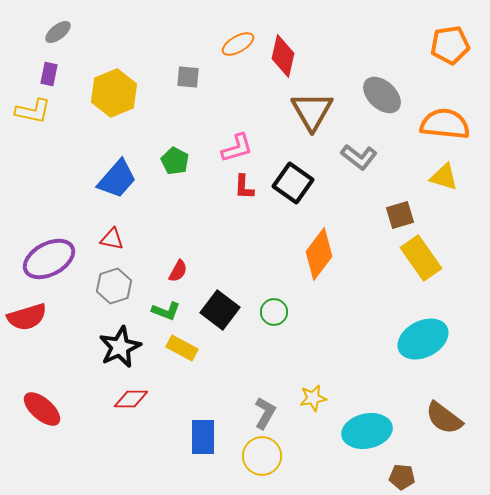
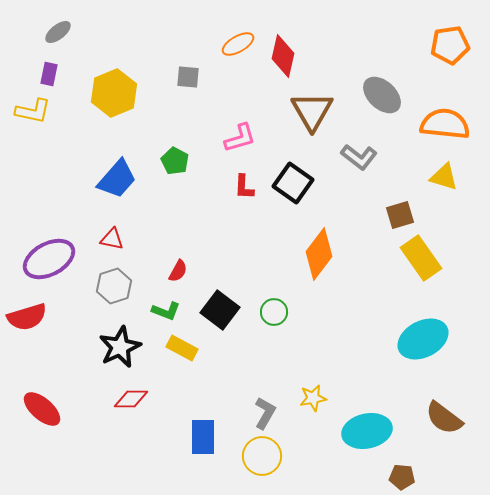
pink L-shape at (237, 148): moved 3 px right, 10 px up
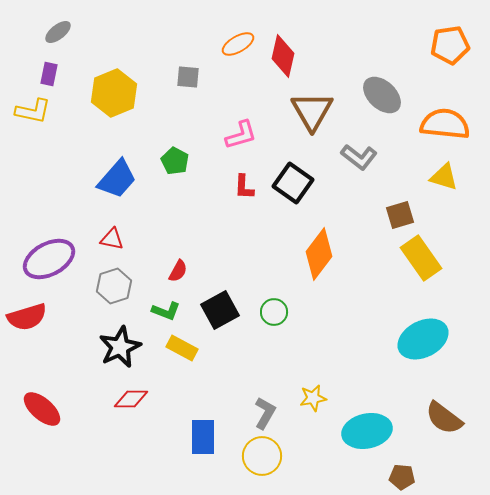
pink L-shape at (240, 138): moved 1 px right, 3 px up
black square at (220, 310): rotated 24 degrees clockwise
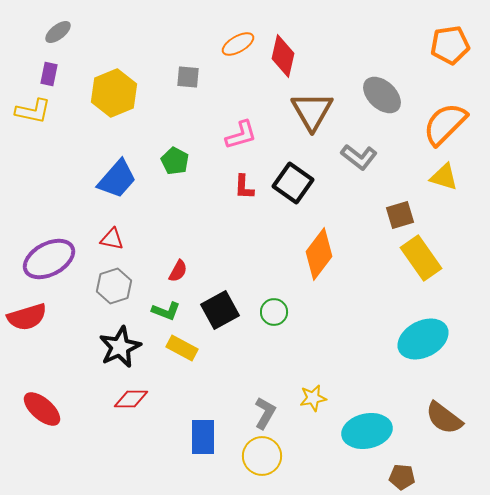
orange semicircle at (445, 124): rotated 51 degrees counterclockwise
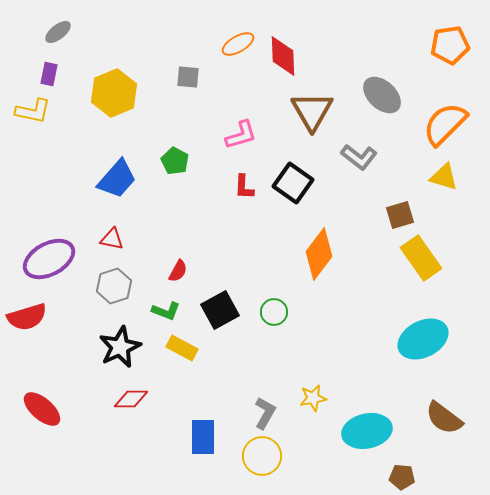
red diamond at (283, 56): rotated 15 degrees counterclockwise
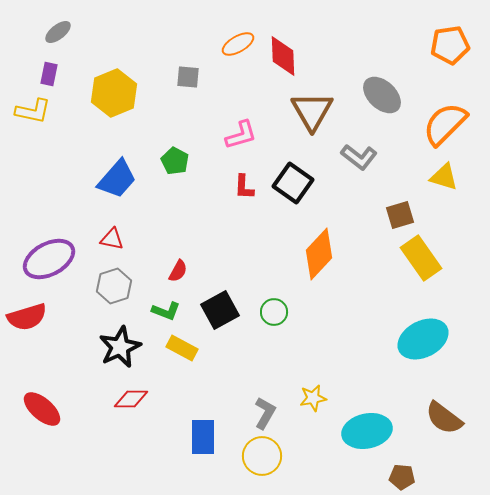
orange diamond at (319, 254): rotated 6 degrees clockwise
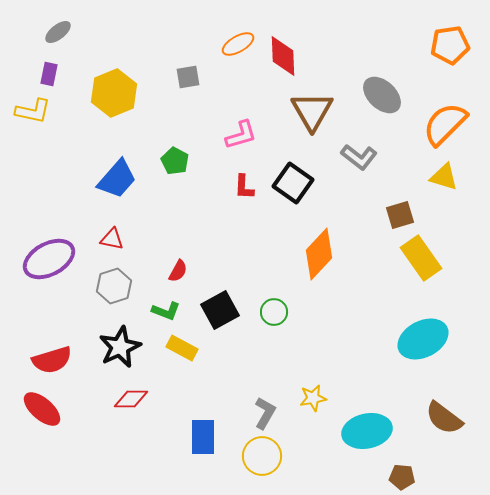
gray square at (188, 77): rotated 15 degrees counterclockwise
red semicircle at (27, 317): moved 25 px right, 43 px down
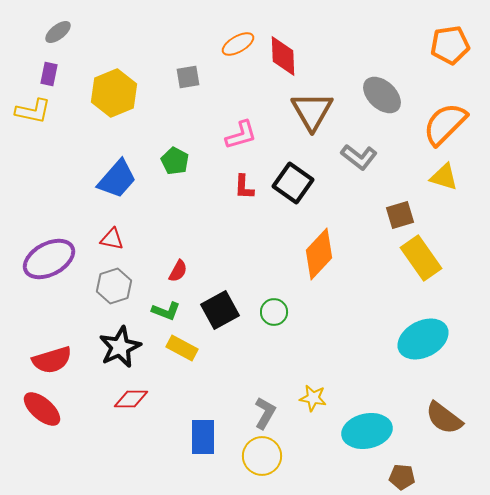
yellow star at (313, 398): rotated 20 degrees clockwise
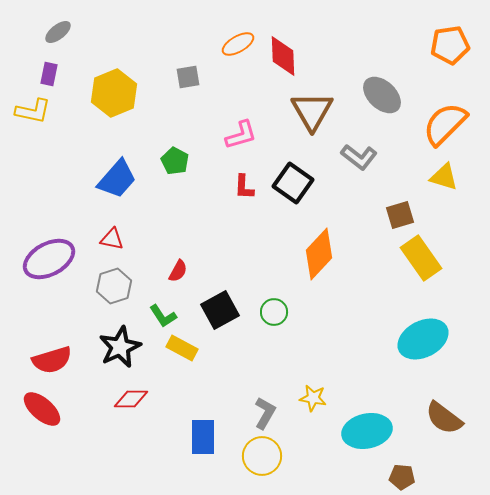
green L-shape at (166, 311): moved 3 px left, 5 px down; rotated 36 degrees clockwise
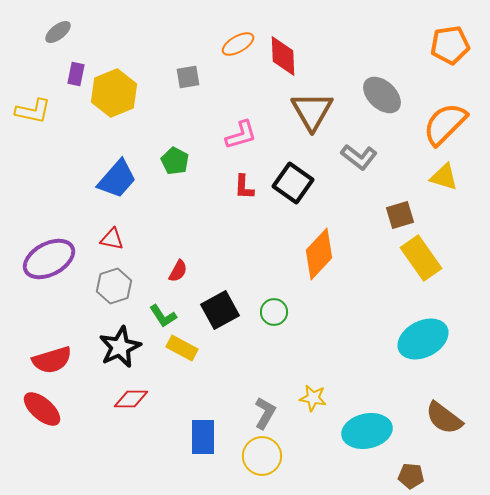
purple rectangle at (49, 74): moved 27 px right
brown pentagon at (402, 477): moved 9 px right, 1 px up
